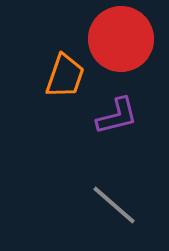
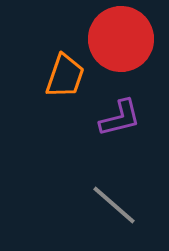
purple L-shape: moved 3 px right, 2 px down
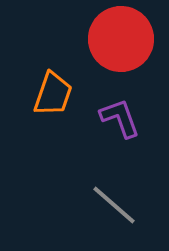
orange trapezoid: moved 12 px left, 18 px down
purple L-shape: rotated 96 degrees counterclockwise
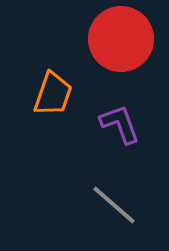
purple L-shape: moved 6 px down
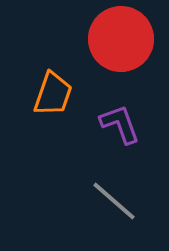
gray line: moved 4 px up
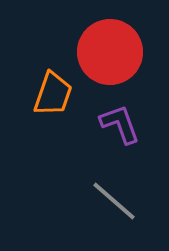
red circle: moved 11 px left, 13 px down
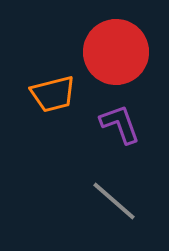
red circle: moved 6 px right
orange trapezoid: rotated 57 degrees clockwise
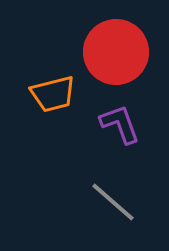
gray line: moved 1 px left, 1 px down
